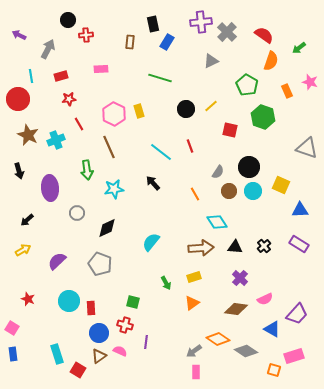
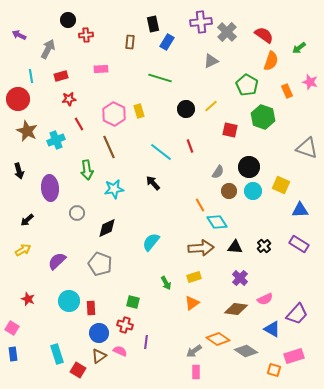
brown star at (28, 135): moved 1 px left, 4 px up
orange line at (195, 194): moved 5 px right, 11 px down
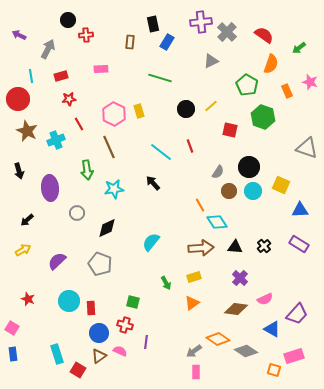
orange semicircle at (271, 61): moved 3 px down
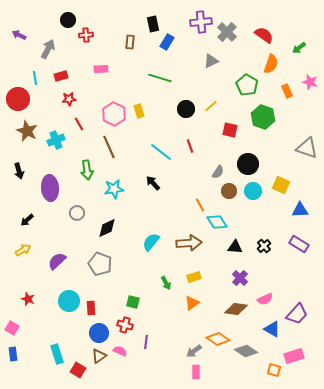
cyan line at (31, 76): moved 4 px right, 2 px down
black circle at (249, 167): moved 1 px left, 3 px up
brown arrow at (201, 248): moved 12 px left, 5 px up
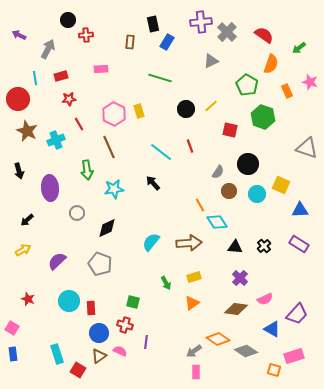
cyan circle at (253, 191): moved 4 px right, 3 px down
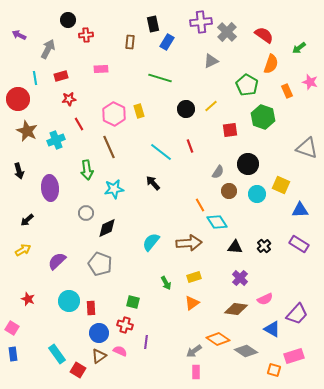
red square at (230, 130): rotated 21 degrees counterclockwise
gray circle at (77, 213): moved 9 px right
cyan rectangle at (57, 354): rotated 18 degrees counterclockwise
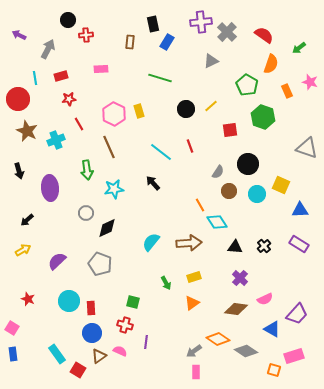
blue circle at (99, 333): moved 7 px left
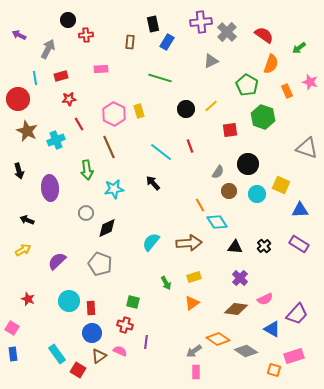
black arrow at (27, 220): rotated 64 degrees clockwise
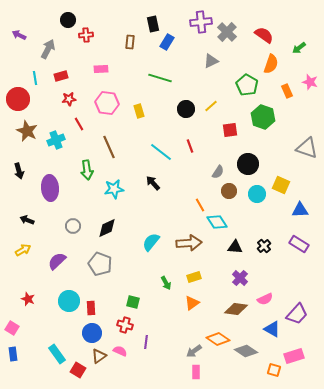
pink hexagon at (114, 114): moved 7 px left, 11 px up; rotated 20 degrees counterclockwise
gray circle at (86, 213): moved 13 px left, 13 px down
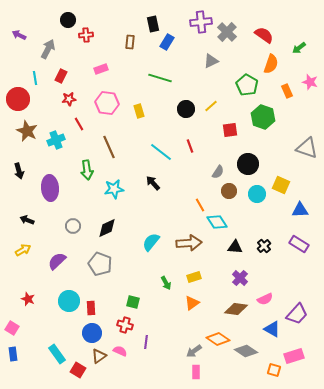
pink rectangle at (101, 69): rotated 16 degrees counterclockwise
red rectangle at (61, 76): rotated 48 degrees counterclockwise
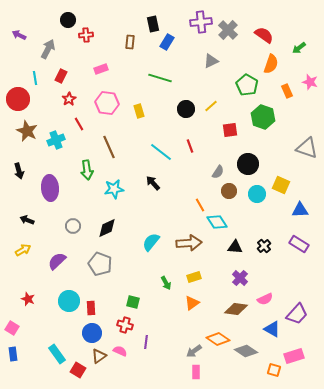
gray cross at (227, 32): moved 1 px right, 2 px up
red star at (69, 99): rotated 24 degrees counterclockwise
